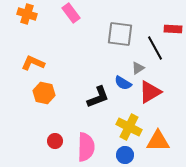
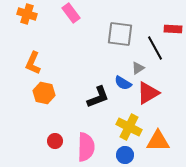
orange L-shape: rotated 90 degrees counterclockwise
red triangle: moved 2 px left, 1 px down
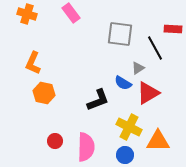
black L-shape: moved 3 px down
